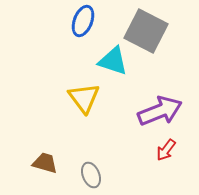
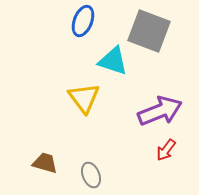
gray square: moved 3 px right; rotated 6 degrees counterclockwise
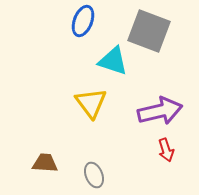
yellow triangle: moved 7 px right, 5 px down
purple arrow: rotated 9 degrees clockwise
red arrow: rotated 55 degrees counterclockwise
brown trapezoid: rotated 12 degrees counterclockwise
gray ellipse: moved 3 px right
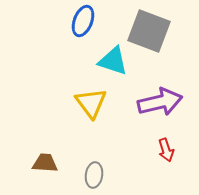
purple arrow: moved 9 px up
gray ellipse: rotated 30 degrees clockwise
